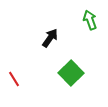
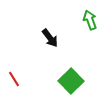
black arrow: rotated 108 degrees clockwise
green square: moved 8 px down
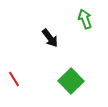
green arrow: moved 5 px left, 1 px up
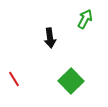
green arrow: rotated 48 degrees clockwise
black arrow: rotated 30 degrees clockwise
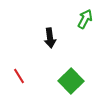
red line: moved 5 px right, 3 px up
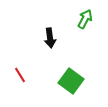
red line: moved 1 px right, 1 px up
green square: rotated 10 degrees counterclockwise
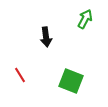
black arrow: moved 4 px left, 1 px up
green square: rotated 15 degrees counterclockwise
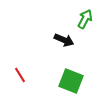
black arrow: moved 18 px right, 3 px down; rotated 60 degrees counterclockwise
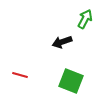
black arrow: moved 2 px left, 2 px down; rotated 138 degrees clockwise
red line: rotated 42 degrees counterclockwise
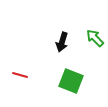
green arrow: moved 10 px right, 19 px down; rotated 72 degrees counterclockwise
black arrow: rotated 54 degrees counterclockwise
